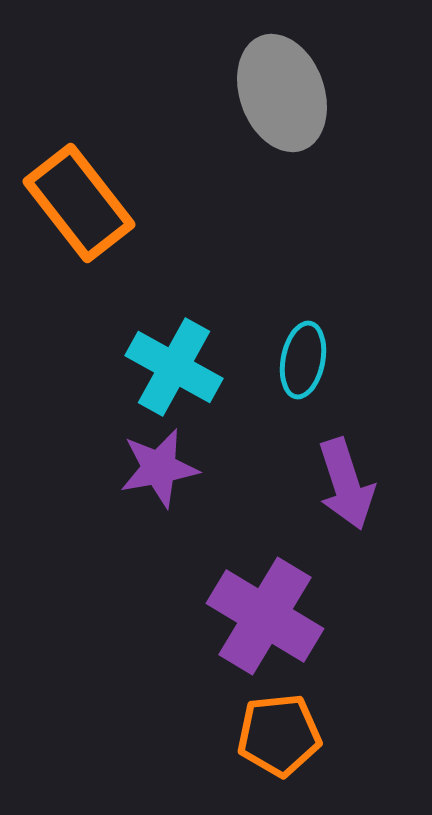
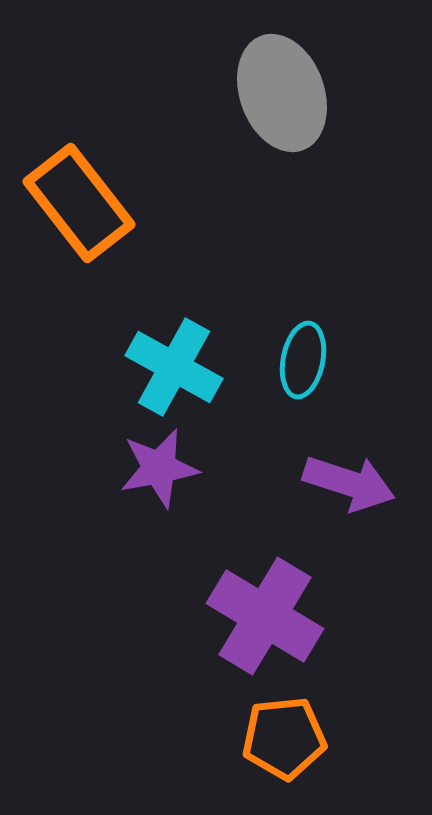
purple arrow: moved 3 px right, 1 px up; rotated 54 degrees counterclockwise
orange pentagon: moved 5 px right, 3 px down
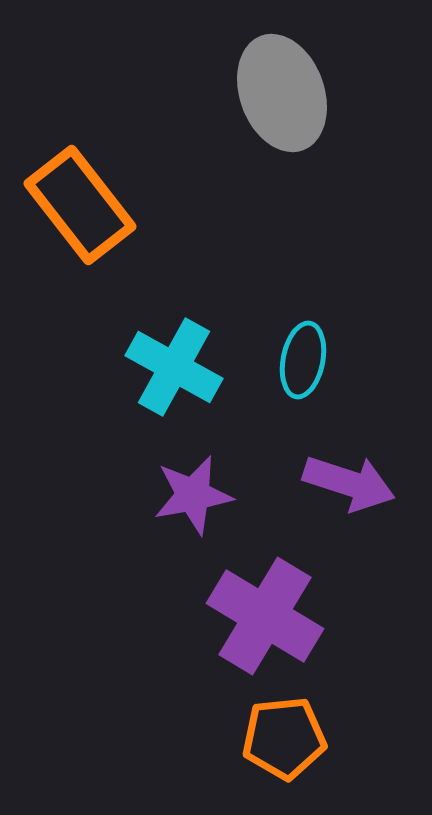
orange rectangle: moved 1 px right, 2 px down
purple star: moved 34 px right, 27 px down
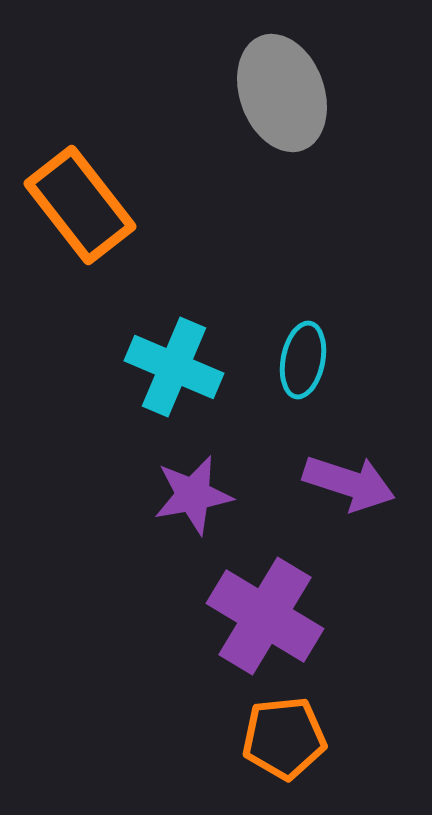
cyan cross: rotated 6 degrees counterclockwise
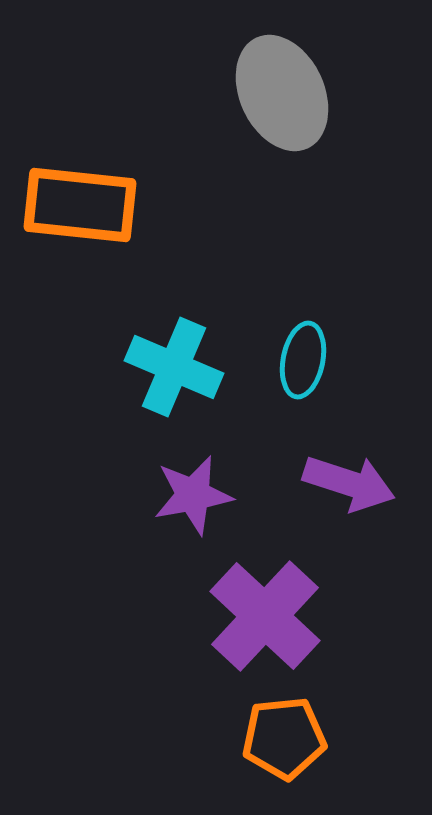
gray ellipse: rotated 5 degrees counterclockwise
orange rectangle: rotated 46 degrees counterclockwise
purple cross: rotated 12 degrees clockwise
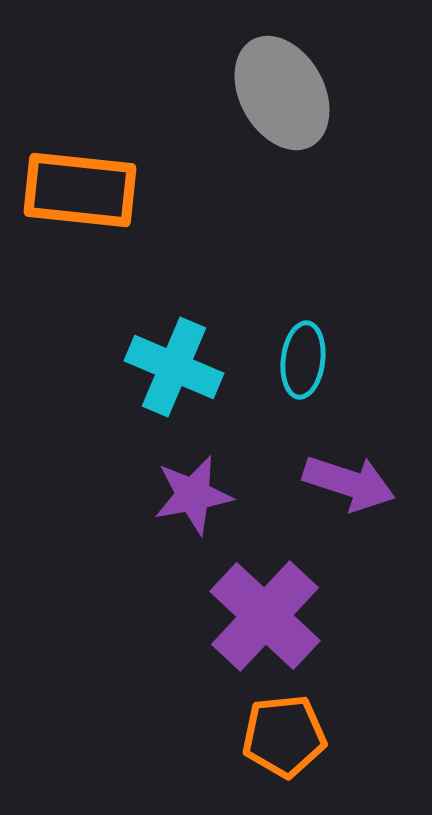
gray ellipse: rotated 4 degrees counterclockwise
orange rectangle: moved 15 px up
cyan ellipse: rotated 4 degrees counterclockwise
orange pentagon: moved 2 px up
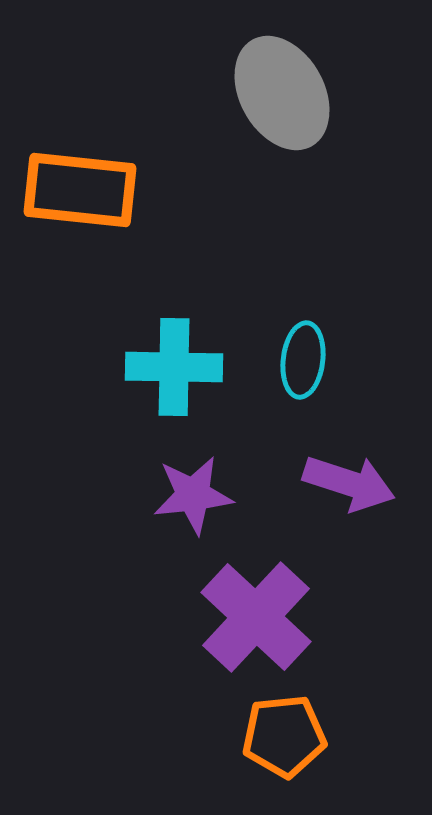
cyan cross: rotated 22 degrees counterclockwise
purple star: rotated 4 degrees clockwise
purple cross: moved 9 px left, 1 px down
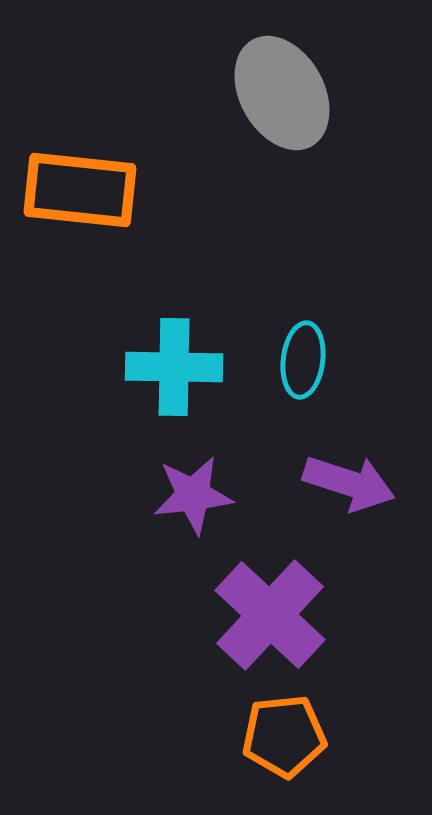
purple cross: moved 14 px right, 2 px up
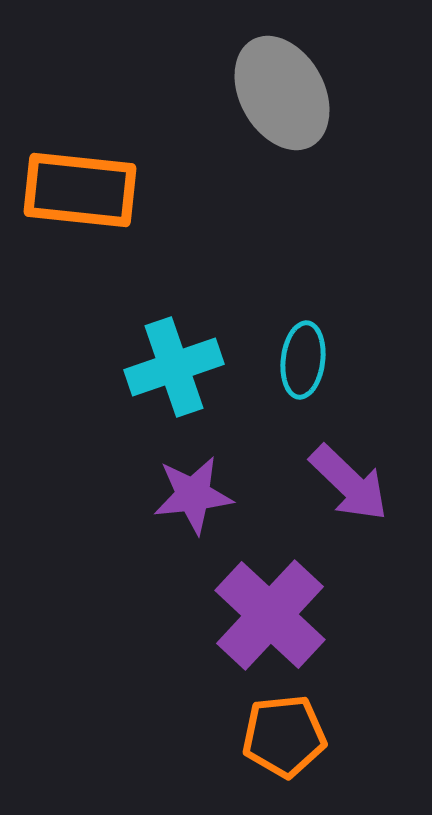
cyan cross: rotated 20 degrees counterclockwise
purple arrow: rotated 26 degrees clockwise
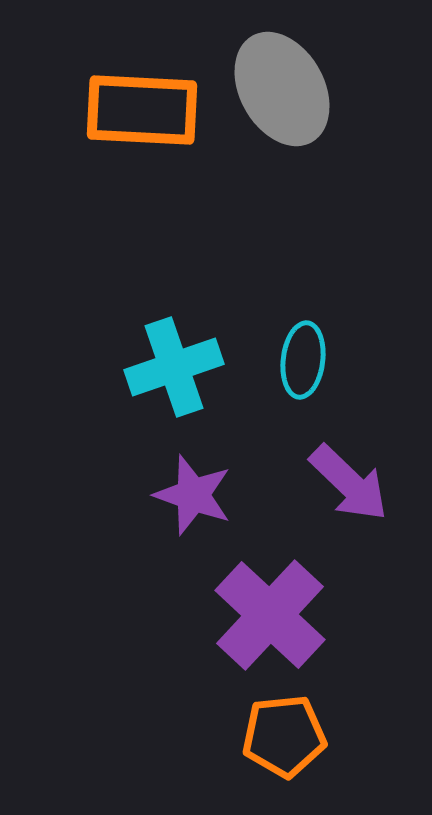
gray ellipse: moved 4 px up
orange rectangle: moved 62 px right, 80 px up; rotated 3 degrees counterclockwise
purple star: rotated 26 degrees clockwise
